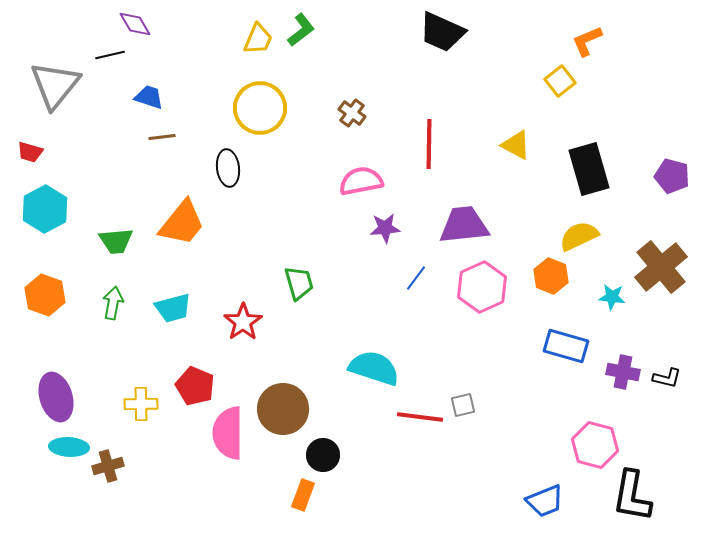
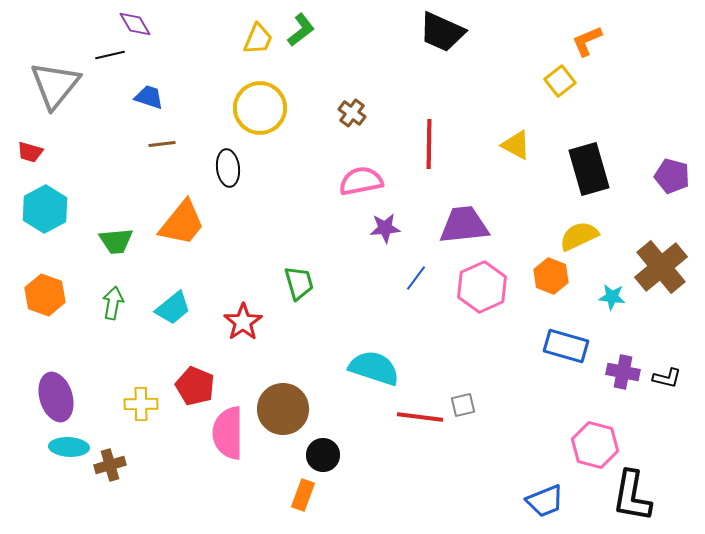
brown line at (162, 137): moved 7 px down
cyan trapezoid at (173, 308): rotated 24 degrees counterclockwise
brown cross at (108, 466): moved 2 px right, 1 px up
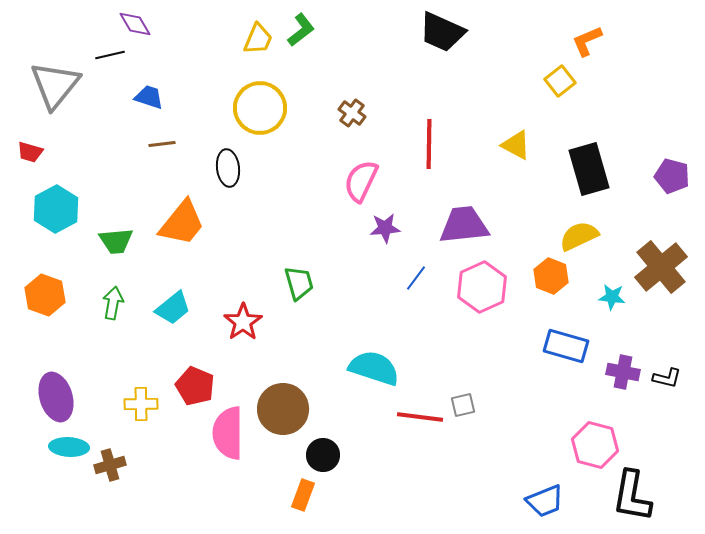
pink semicircle at (361, 181): rotated 54 degrees counterclockwise
cyan hexagon at (45, 209): moved 11 px right
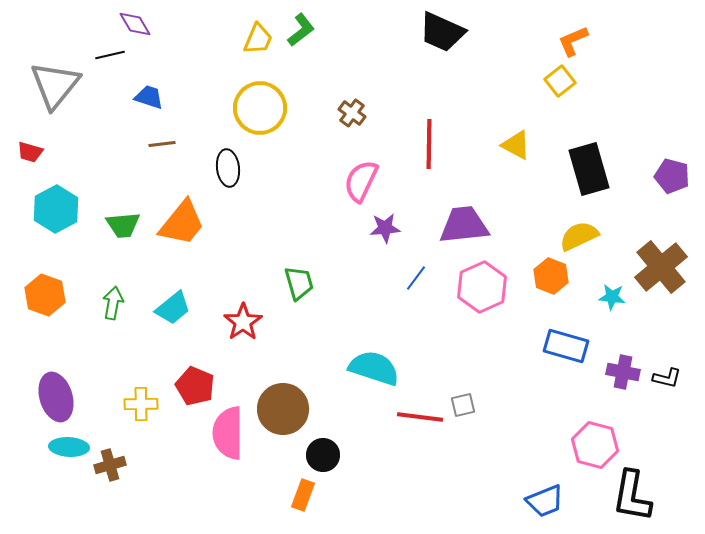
orange L-shape at (587, 41): moved 14 px left
green trapezoid at (116, 241): moved 7 px right, 16 px up
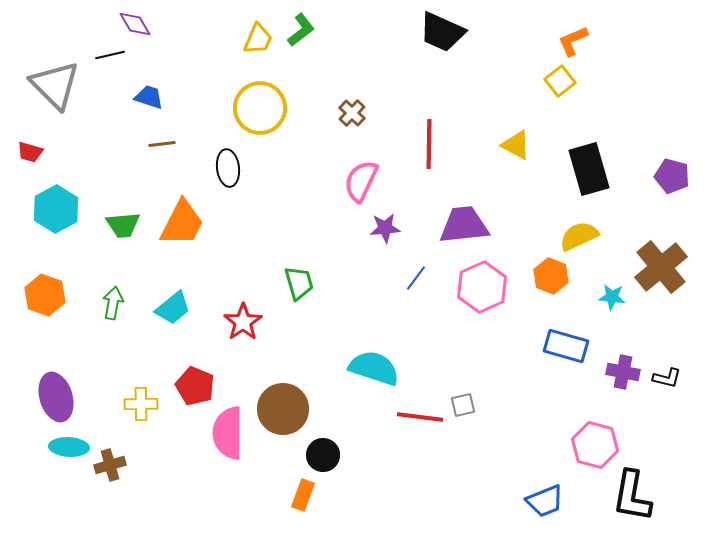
gray triangle at (55, 85): rotated 24 degrees counterclockwise
brown cross at (352, 113): rotated 8 degrees clockwise
orange trapezoid at (182, 223): rotated 12 degrees counterclockwise
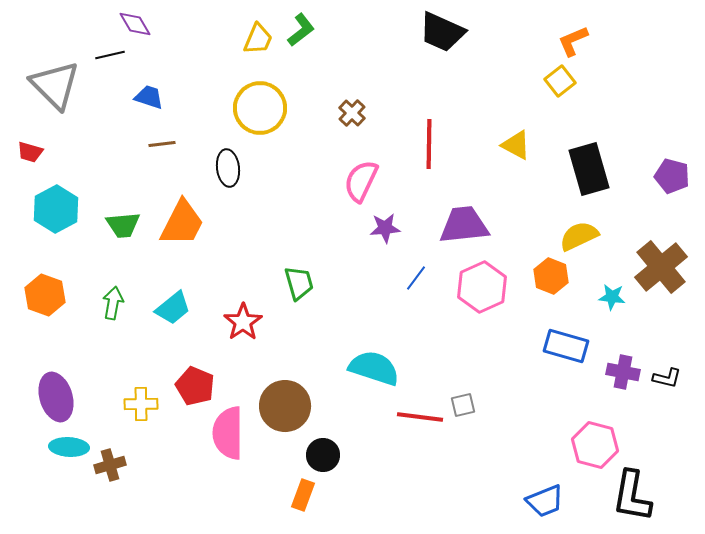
brown circle at (283, 409): moved 2 px right, 3 px up
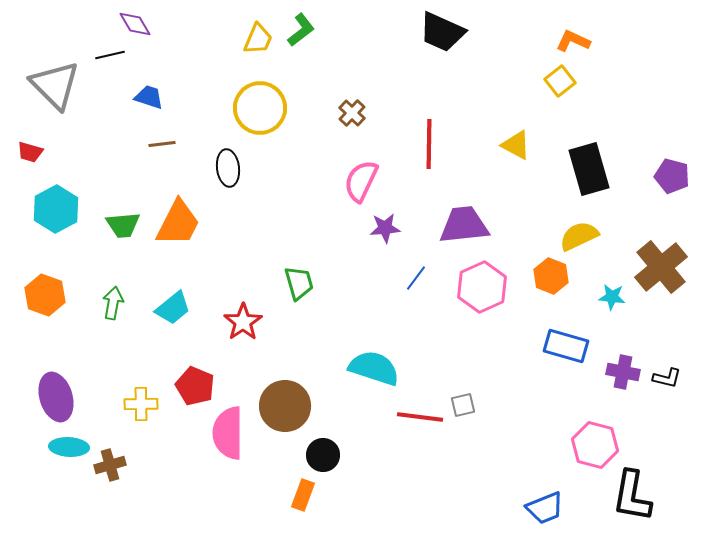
orange L-shape at (573, 41): rotated 48 degrees clockwise
orange trapezoid at (182, 223): moved 4 px left
blue trapezoid at (545, 501): moved 7 px down
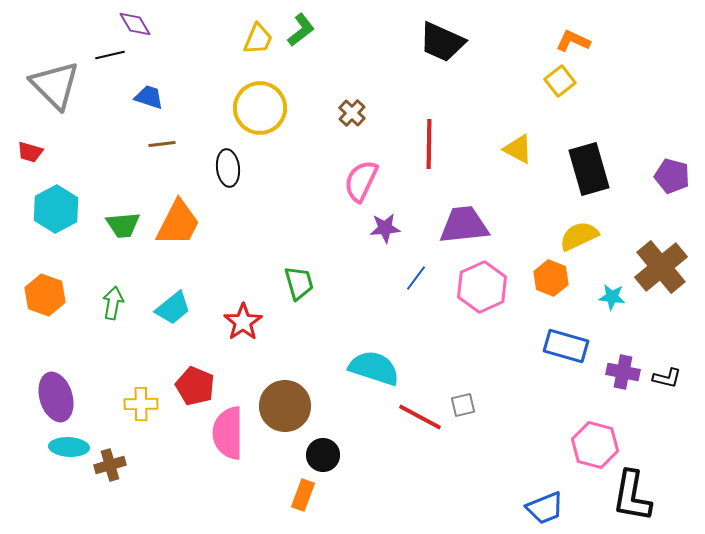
black trapezoid at (442, 32): moved 10 px down
yellow triangle at (516, 145): moved 2 px right, 4 px down
orange hexagon at (551, 276): moved 2 px down
red line at (420, 417): rotated 21 degrees clockwise
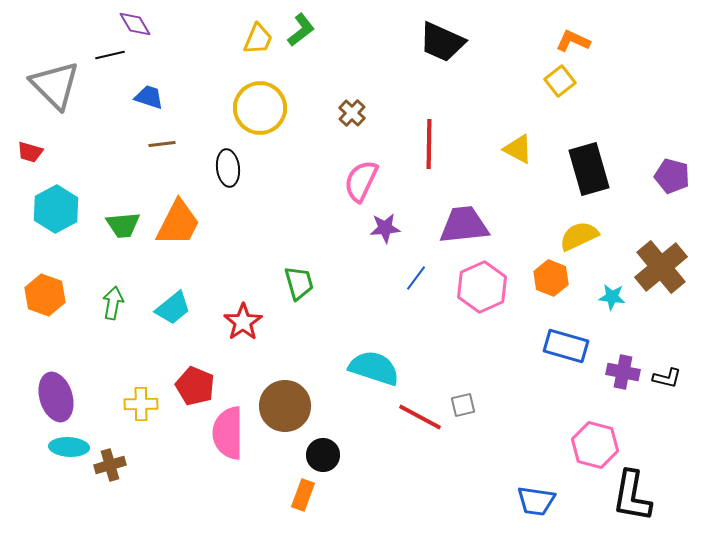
blue trapezoid at (545, 508): moved 9 px left, 7 px up; rotated 30 degrees clockwise
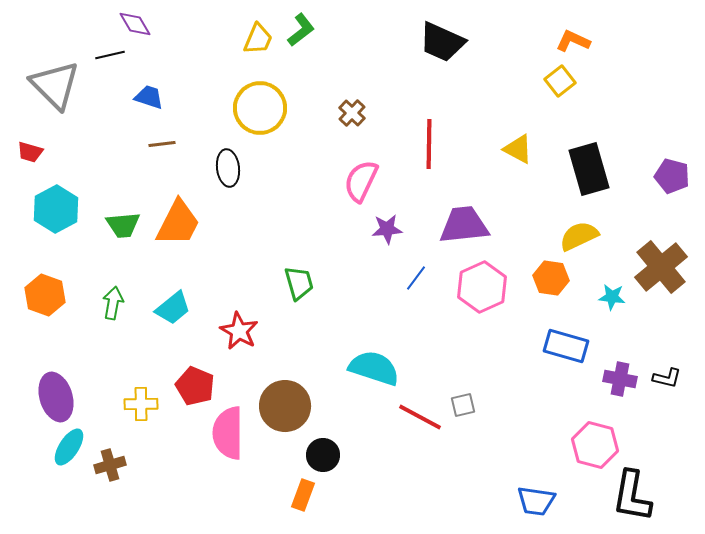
purple star at (385, 228): moved 2 px right, 1 px down
orange hexagon at (551, 278): rotated 12 degrees counterclockwise
red star at (243, 322): moved 4 px left, 9 px down; rotated 9 degrees counterclockwise
purple cross at (623, 372): moved 3 px left, 7 px down
cyan ellipse at (69, 447): rotated 60 degrees counterclockwise
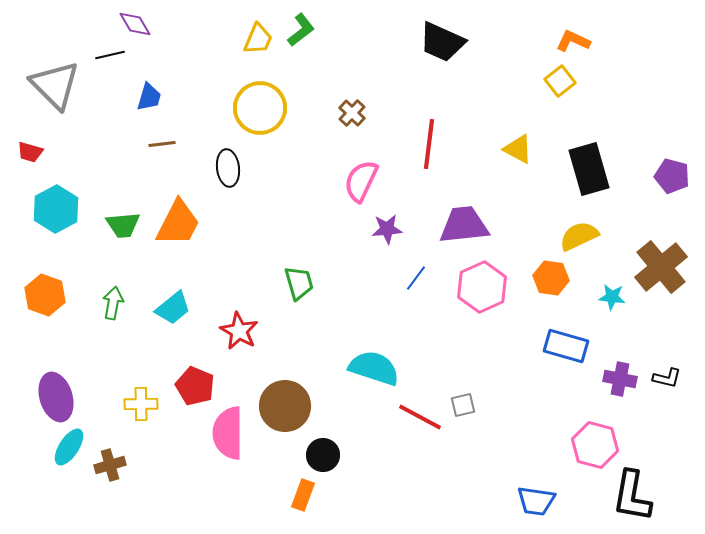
blue trapezoid at (149, 97): rotated 88 degrees clockwise
red line at (429, 144): rotated 6 degrees clockwise
